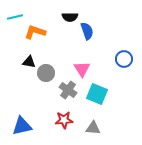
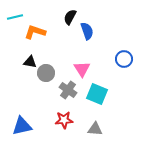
black semicircle: rotated 119 degrees clockwise
black triangle: moved 1 px right
gray triangle: moved 2 px right, 1 px down
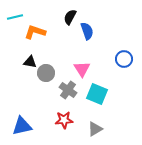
gray triangle: rotated 35 degrees counterclockwise
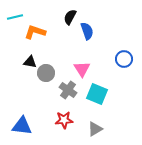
blue triangle: rotated 20 degrees clockwise
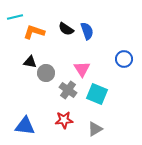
black semicircle: moved 4 px left, 12 px down; rotated 84 degrees counterclockwise
orange L-shape: moved 1 px left
blue triangle: moved 3 px right
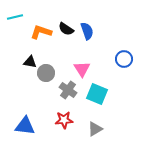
orange L-shape: moved 7 px right
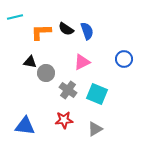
orange L-shape: rotated 20 degrees counterclockwise
pink triangle: moved 7 px up; rotated 36 degrees clockwise
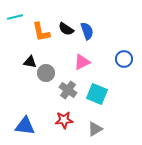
orange L-shape: rotated 100 degrees counterclockwise
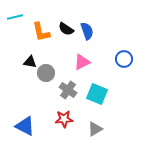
red star: moved 1 px up
blue triangle: rotated 20 degrees clockwise
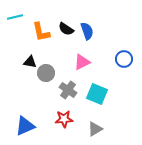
blue triangle: rotated 50 degrees counterclockwise
